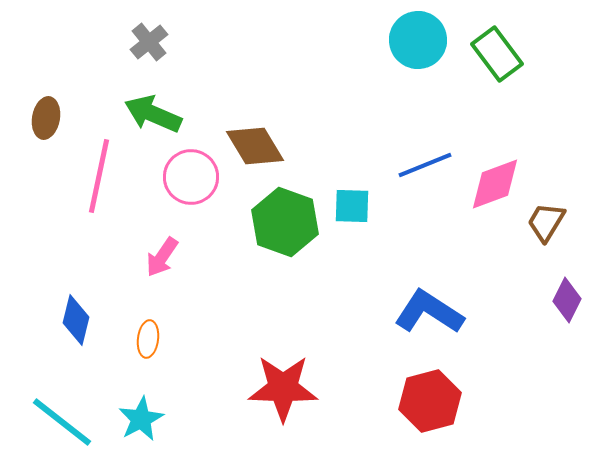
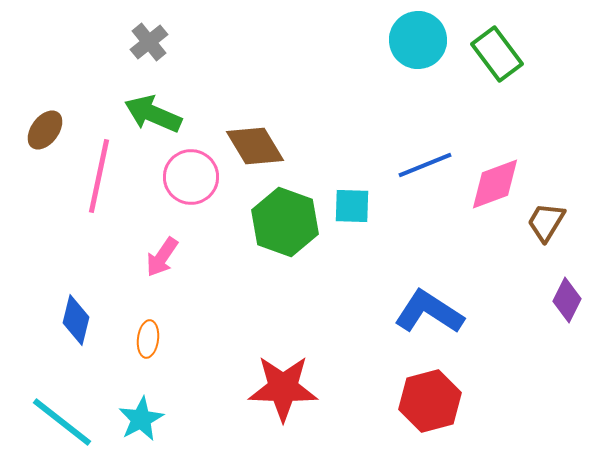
brown ellipse: moved 1 px left, 12 px down; rotated 27 degrees clockwise
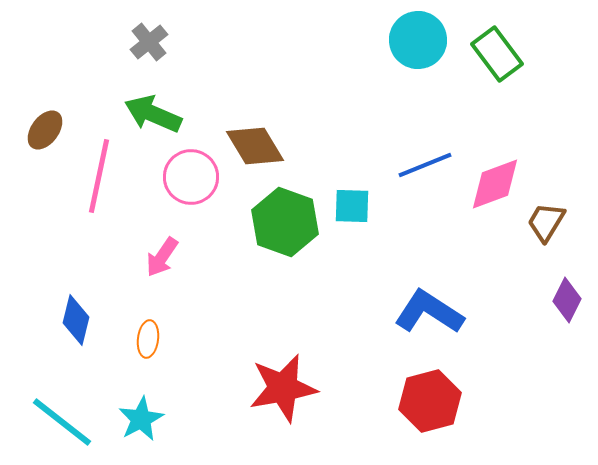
red star: rotated 12 degrees counterclockwise
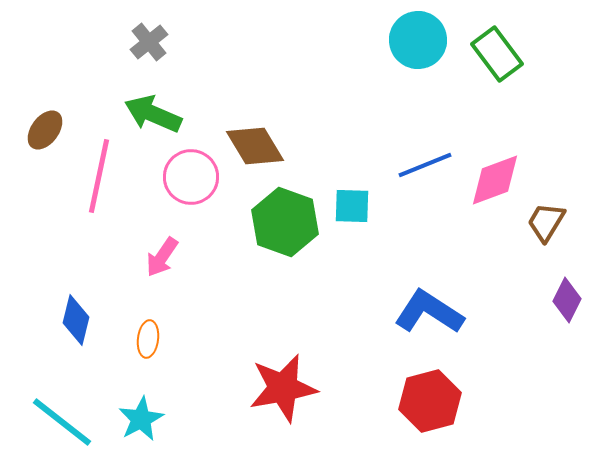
pink diamond: moved 4 px up
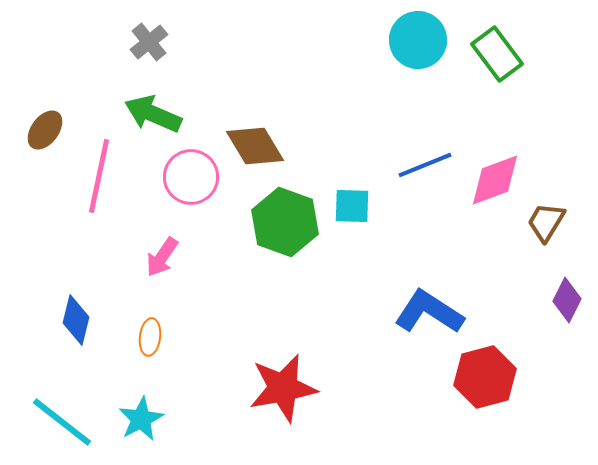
orange ellipse: moved 2 px right, 2 px up
red hexagon: moved 55 px right, 24 px up
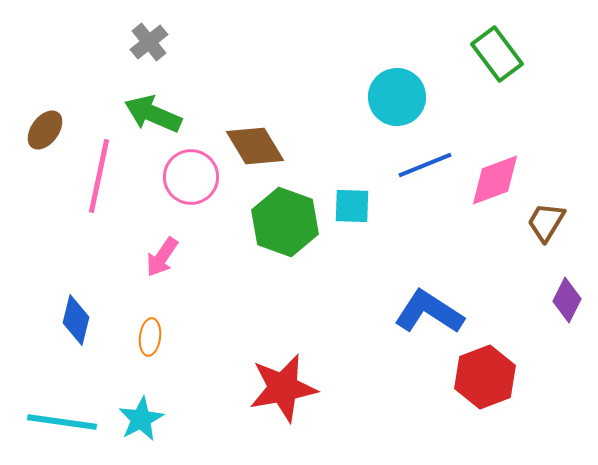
cyan circle: moved 21 px left, 57 px down
red hexagon: rotated 6 degrees counterclockwise
cyan line: rotated 30 degrees counterclockwise
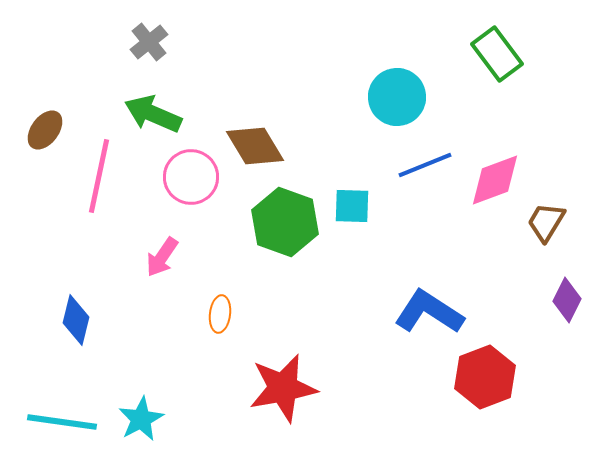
orange ellipse: moved 70 px right, 23 px up
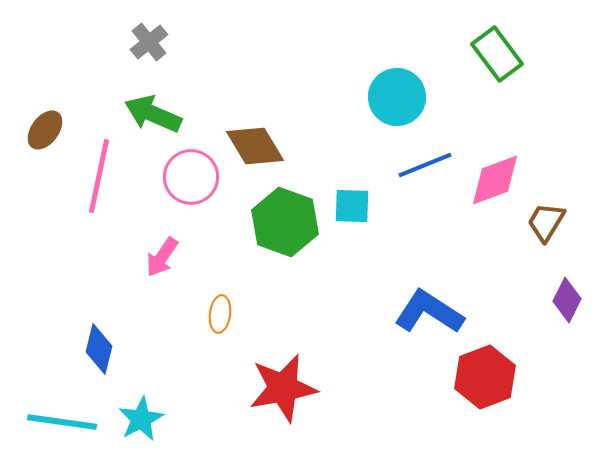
blue diamond: moved 23 px right, 29 px down
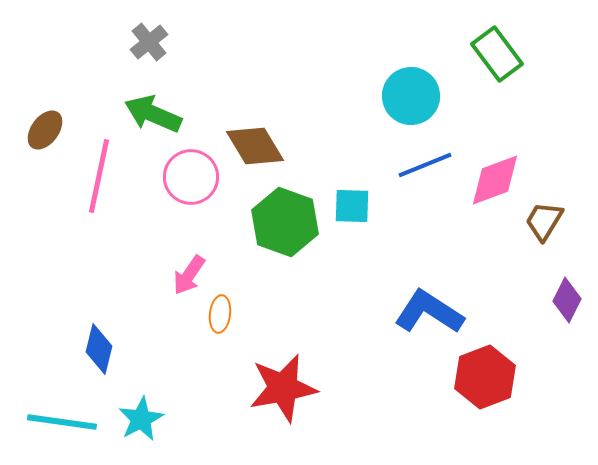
cyan circle: moved 14 px right, 1 px up
brown trapezoid: moved 2 px left, 1 px up
pink arrow: moved 27 px right, 18 px down
